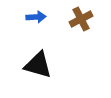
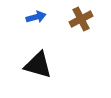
blue arrow: rotated 12 degrees counterclockwise
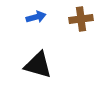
brown cross: rotated 20 degrees clockwise
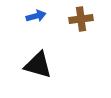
blue arrow: moved 1 px up
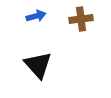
black triangle: rotated 32 degrees clockwise
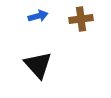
blue arrow: moved 2 px right
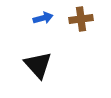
blue arrow: moved 5 px right, 2 px down
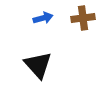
brown cross: moved 2 px right, 1 px up
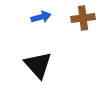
blue arrow: moved 2 px left, 1 px up
